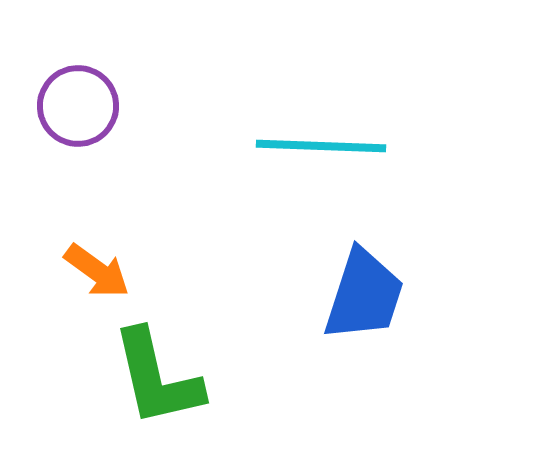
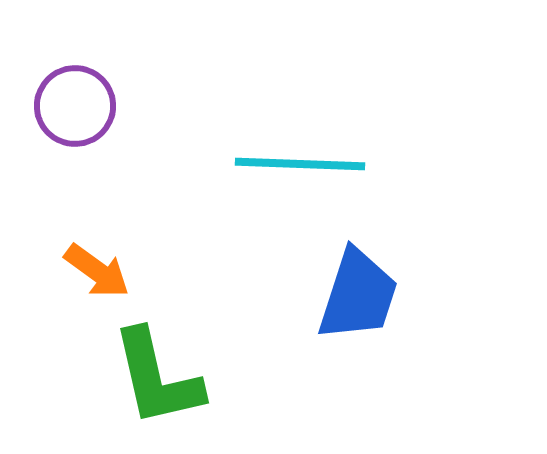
purple circle: moved 3 px left
cyan line: moved 21 px left, 18 px down
blue trapezoid: moved 6 px left
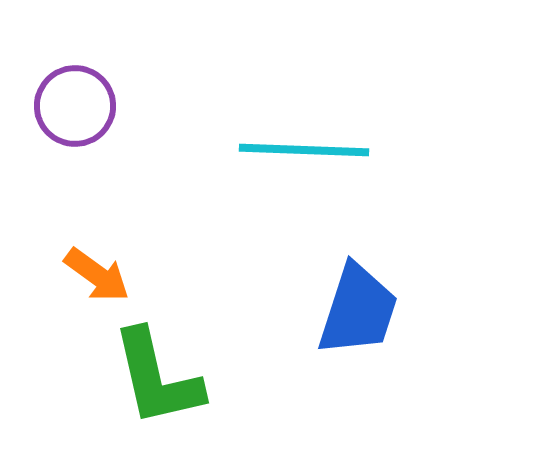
cyan line: moved 4 px right, 14 px up
orange arrow: moved 4 px down
blue trapezoid: moved 15 px down
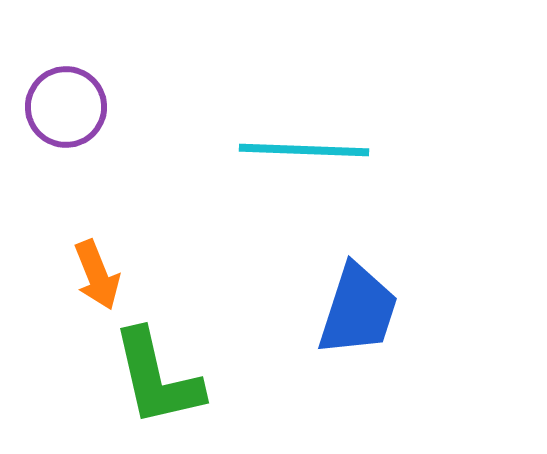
purple circle: moved 9 px left, 1 px down
orange arrow: rotated 32 degrees clockwise
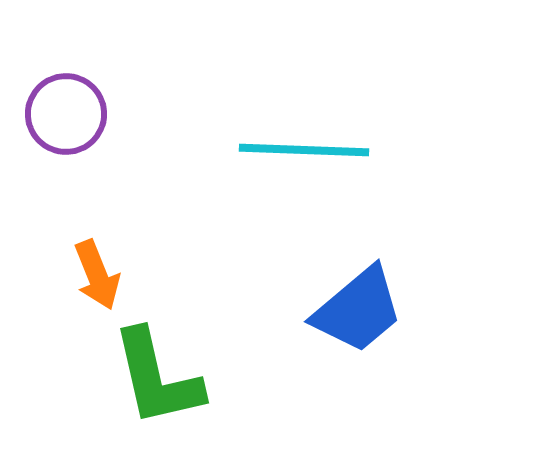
purple circle: moved 7 px down
blue trapezoid: rotated 32 degrees clockwise
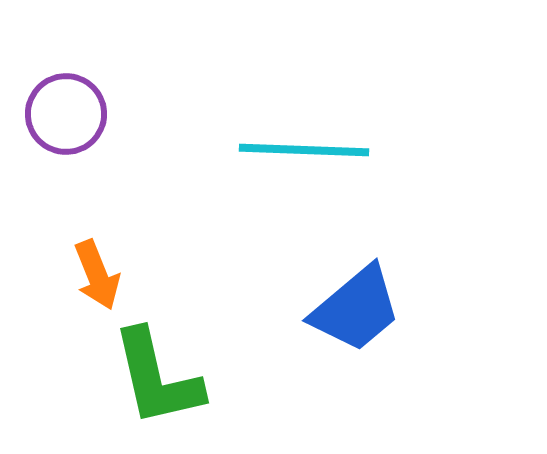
blue trapezoid: moved 2 px left, 1 px up
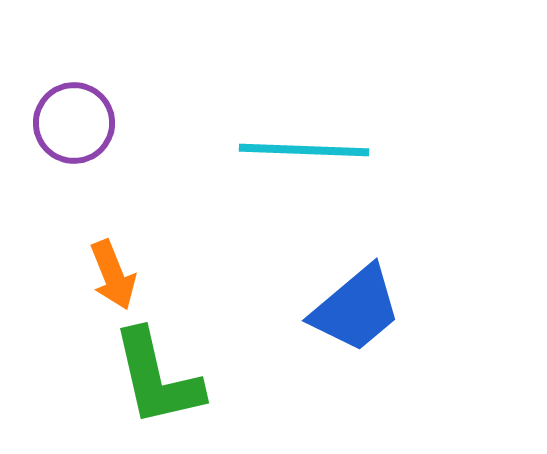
purple circle: moved 8 px right, 9 px down
orange arrow: moved 16 px right
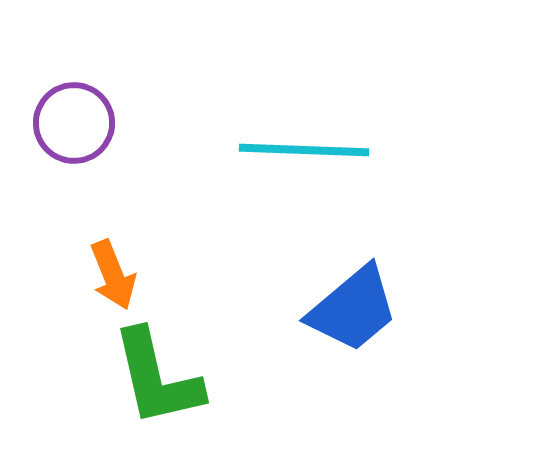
blue trapezoid: moved 3 px left
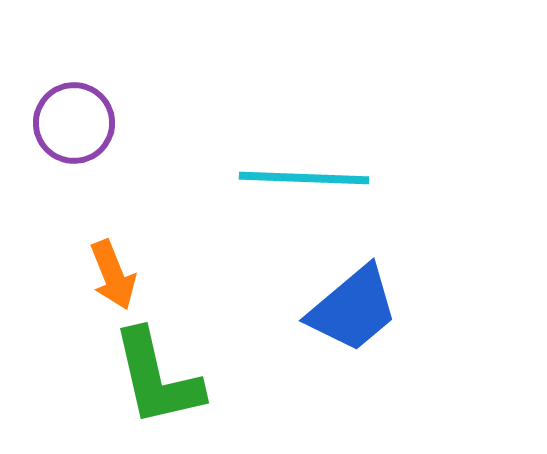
cyan line: moved 28 px down
